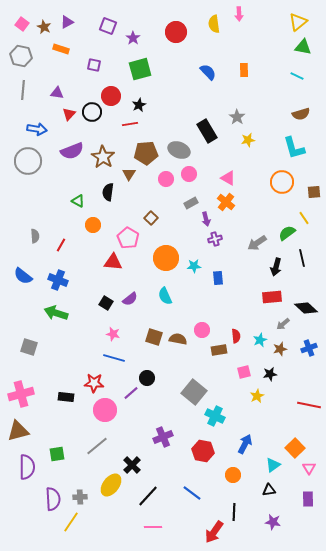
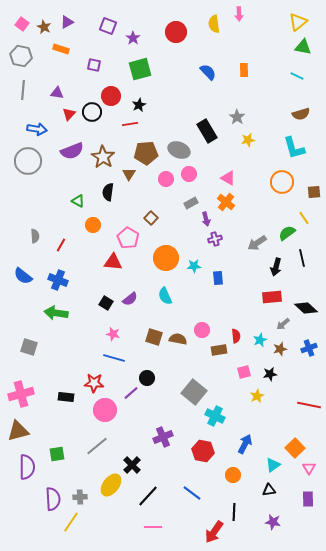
green arrow at (56, 313): rotated 10 degrees counterclockwise
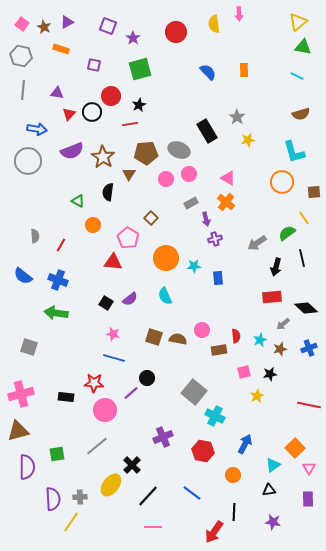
cyan L-shape at (294, 148): moved 4 px down
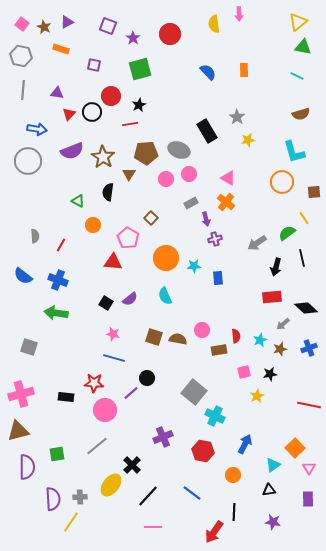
red circle at (176, 32): moved 6 px left, 2 px down
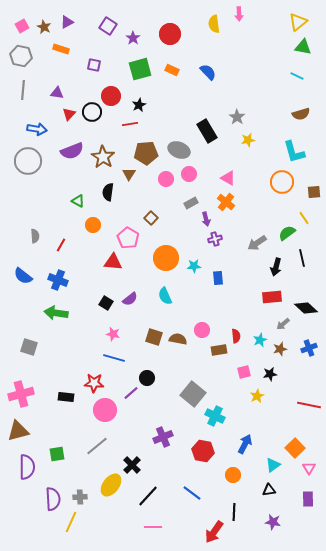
pink square at (22, 24): moved 2 px down; rotated 24 degrees clockwise
purple square at (108, 26): rotated 12 degrees clockwise
orange rectangle at (244, 70): moved 72 px left; rotated 64 degrees counterclockwise
gray square at (194, 392): moved 1 px left, 2 px down
yellow line at (71, 522): rotated 10 degrees counterclockwise
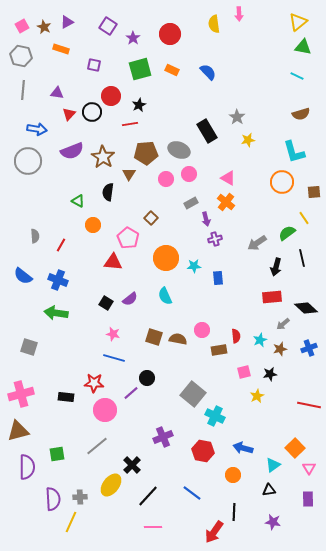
blue arrow at (245, 444): moved 2 px left, 4 px down; rotated 102 degrees counterclockwise
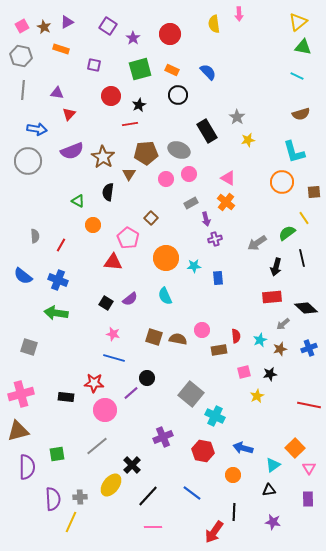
black circle at (92, 112): moved 86 px right, 17 px up
gray square at (193, 394): moved 2 px left
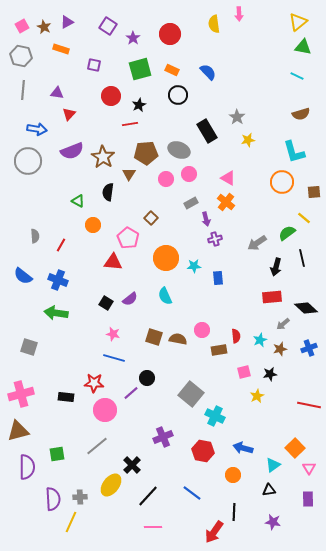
yellow line at (304, 218): rotated 16 degrees counterclockwise
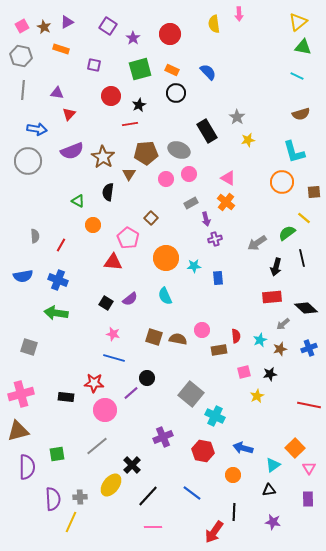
black circle at (178, 95): moved 2 px left, 2 px up
blue semicircle at (23, 276): rotated 48 degrees counterclockwise
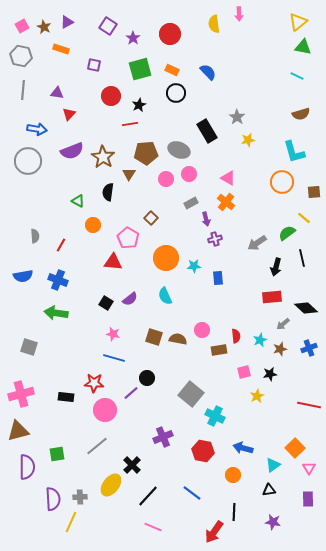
pink line at (153, 527): rotated 24 degrees clockwise
